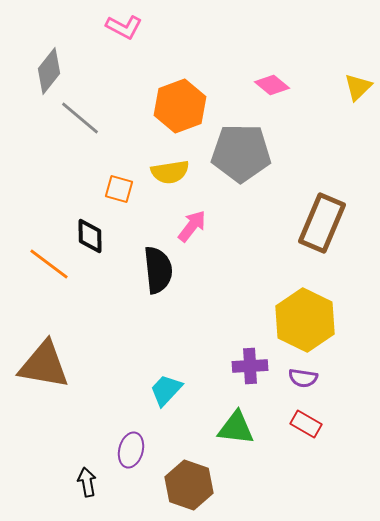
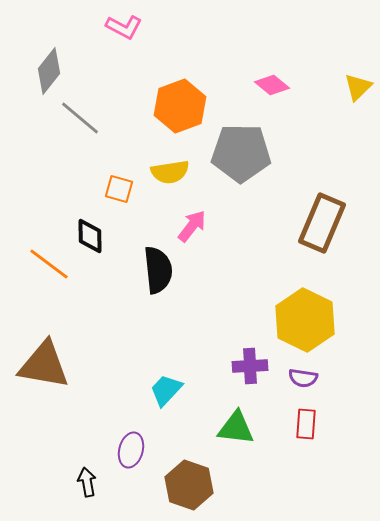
red rectangle: rotated 64 degrees clockwise
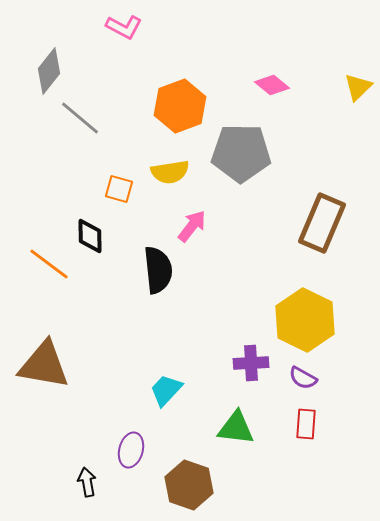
purple cross: moved 1 px right, 3 px up
purple semicircle: rotated 20 degrees clockwise
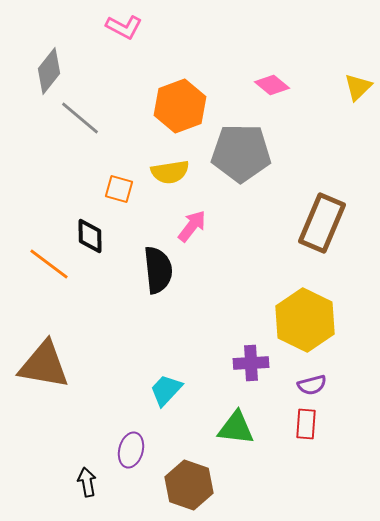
purple semicircle: moved 9 px right, 7 px down; rotated 44 degrees counterclockwise
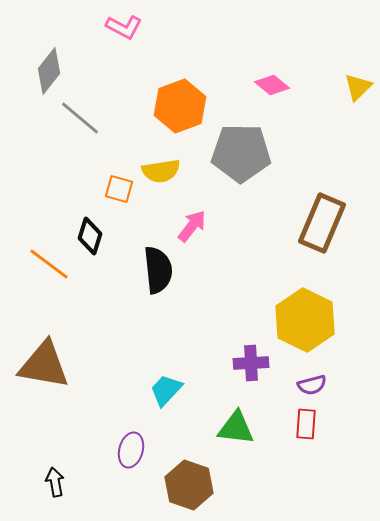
yellow semicircle: moved 9 px left, 1 px up
black diamond: rotated 18 degrees clockwise
black arrow: moved 32 px left
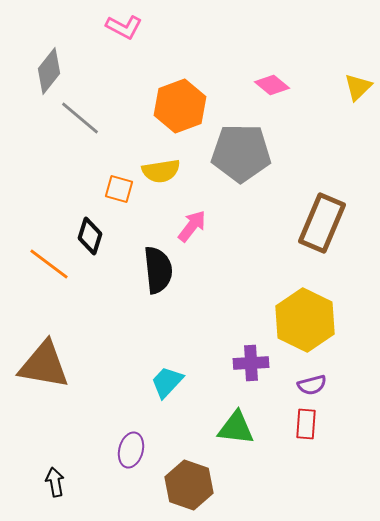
cyan trapezoid: moved 1 px right, 8 px up
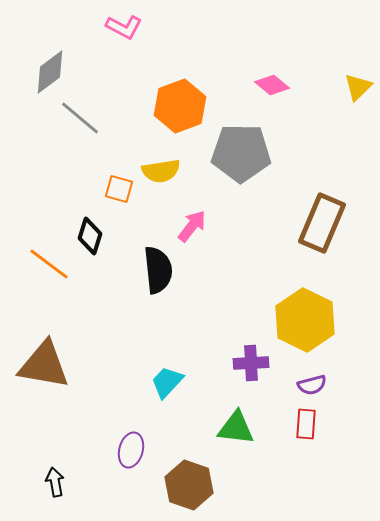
gray diamond: moved 1 px right, 1 px down; rotated 15 degrees clockwise
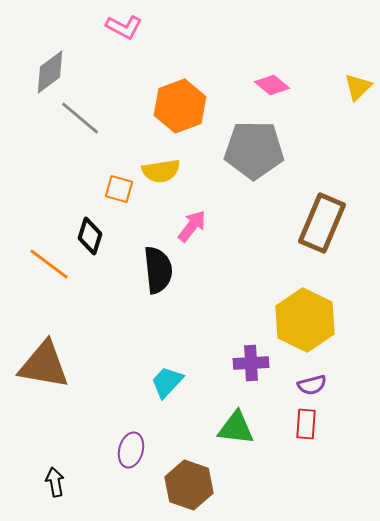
gray pentagon: moved 13 px right, 3 px up
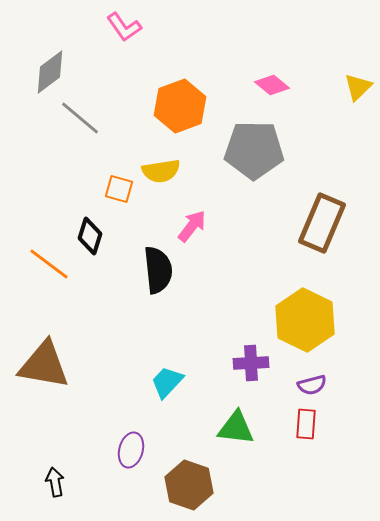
pink L-shape: rotated 27 degrees clockwise
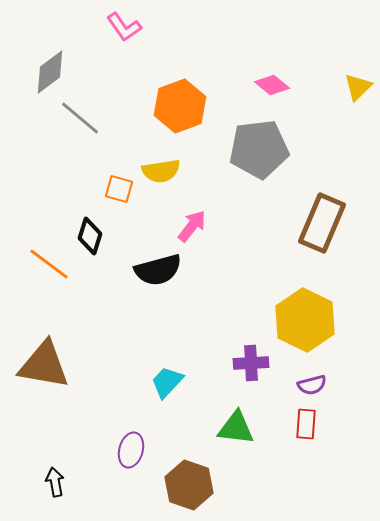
gray pentagon: moved 5 px right, 1 px up; rotated 8 degrees counterclockwise
black semicircle: rotated 81 degrees clockwise
